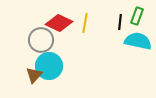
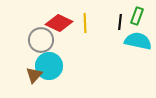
yellow line: rotated 12 degrees counterclockwise
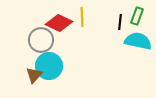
yellow line: moved 3 px left, 6 px up
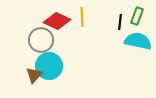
red diamond: moved 2 px left, 2 px up
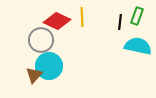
cyan semicircle: moved 5 px down
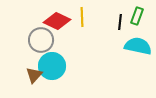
cyan circle: moved 3 px right
